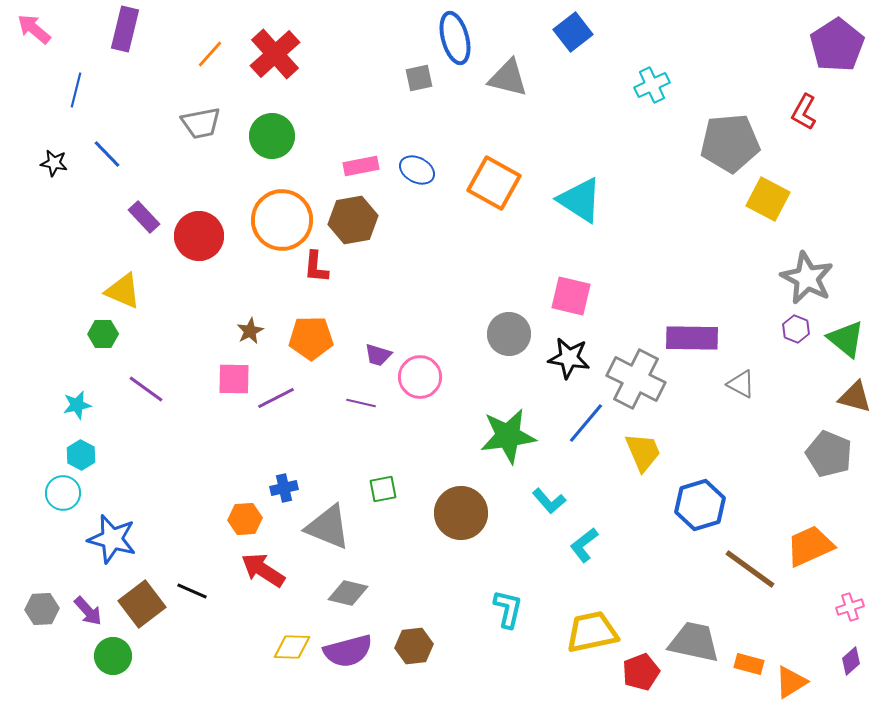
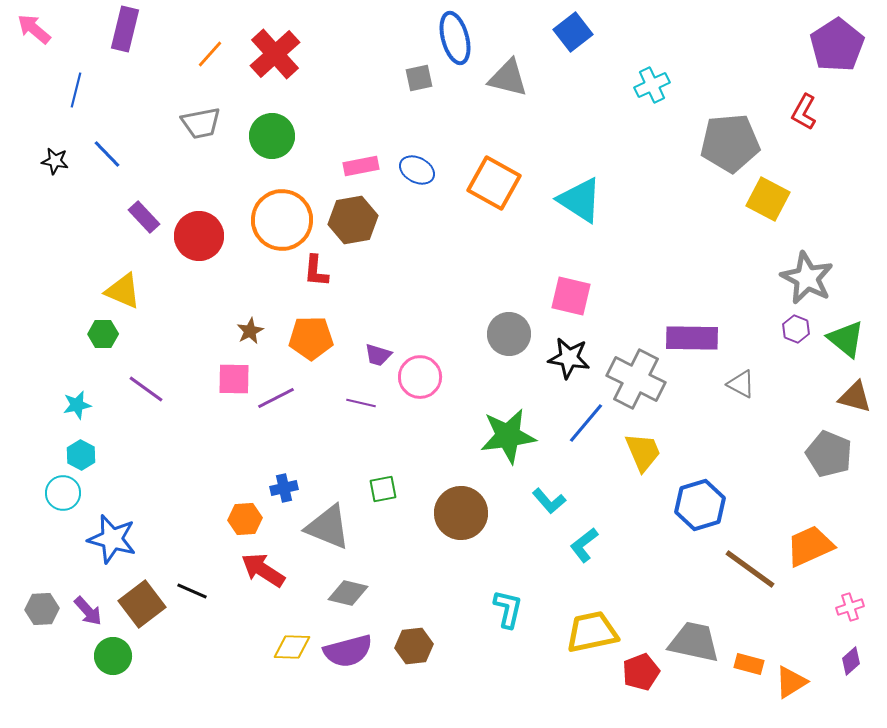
black star at (54, 163): moved 1 px right, 2 px up
red L-shape at (316, 267): moved 4 px down
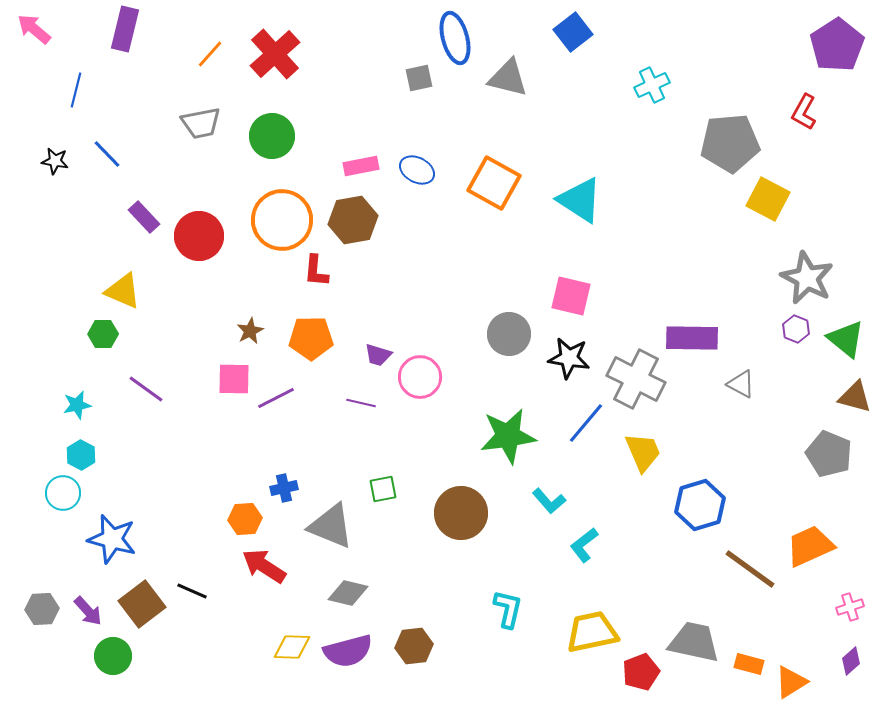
gray triangle at (328, 527): moved 3 px right, 1 px up
red arrow at (263, 570): moved 1 px right, 4 px up
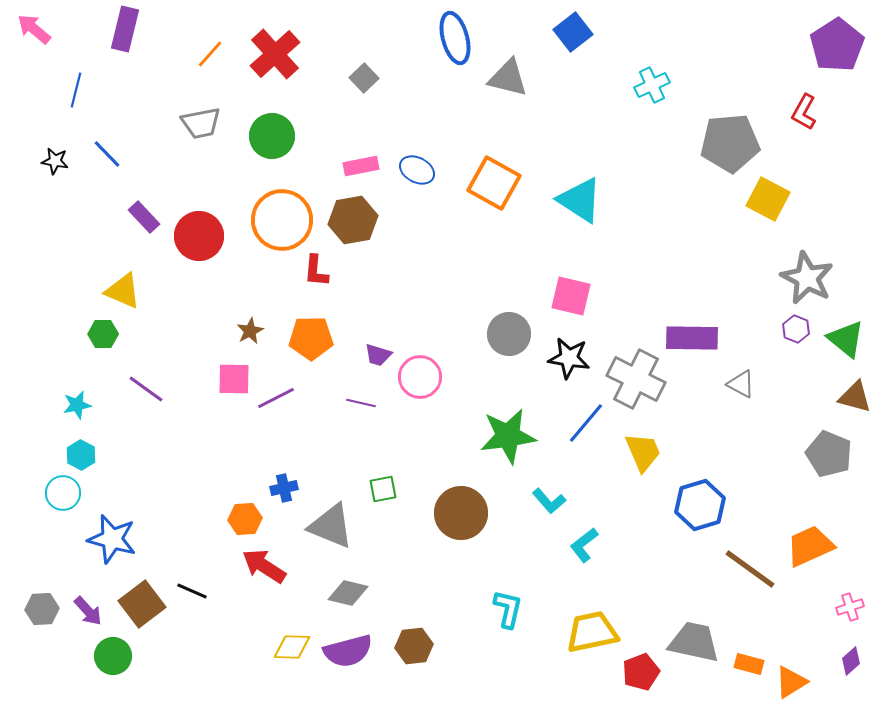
gray square at (419, 78): moved 55 px left; rotated 32 degrees counterclockwise
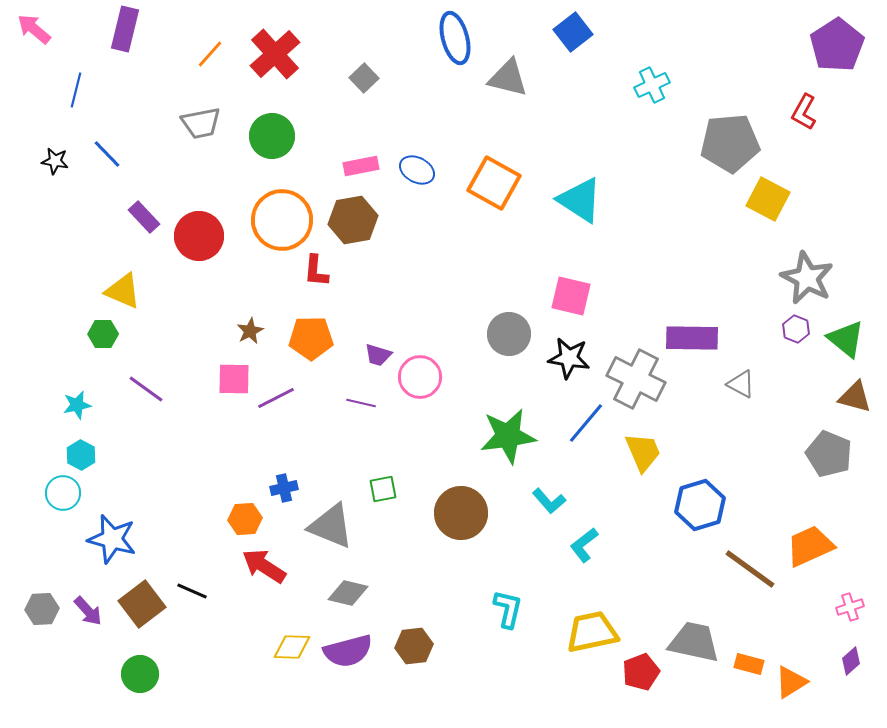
green circle at (113, 656): moved 27 px right, 18 px down
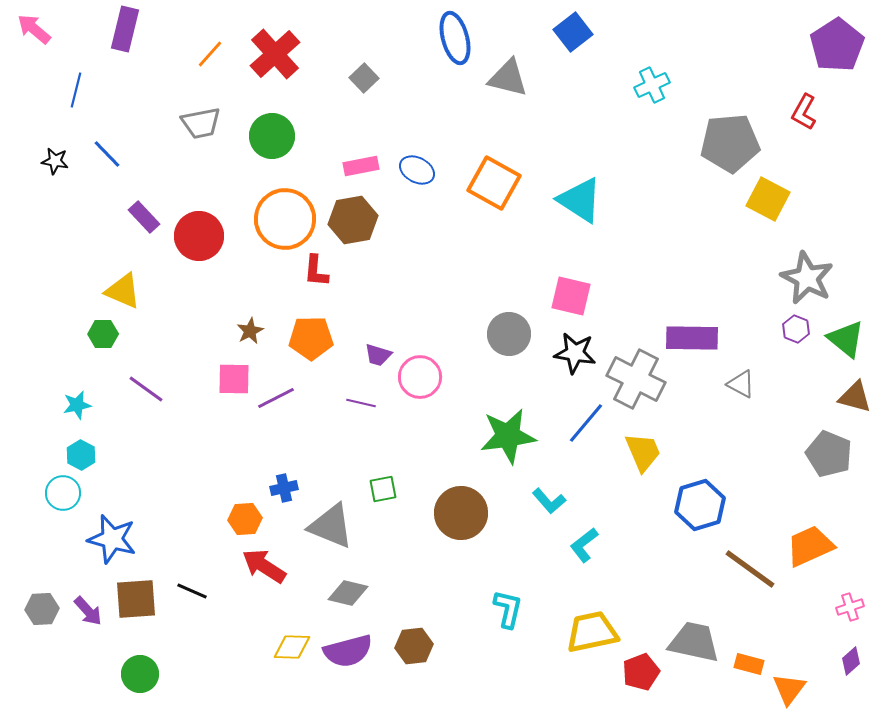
orange circle at (282, 220): moved 3 px right, 1 px up
black star at (569, 358): moved 6 px right, 5 px up
brown square at (142, 604): moved 6 px left, 5 px up; rotated 33 degrees clockwise
orange triangle at (791, 682): moved 2 px left, 7 px down; rotated 21 degrees counterclockwise
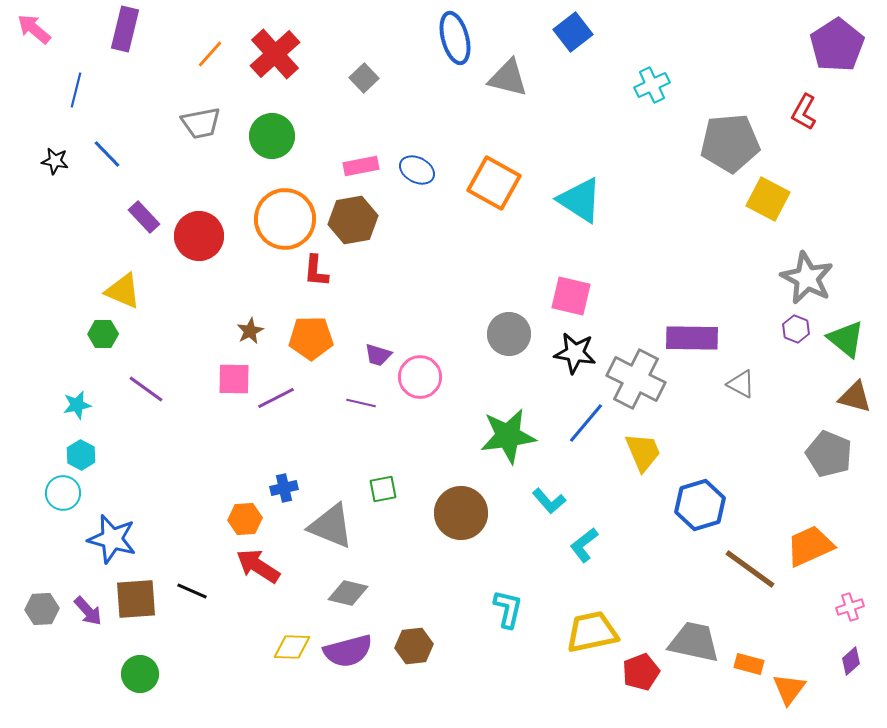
red arrow at (264, 566): moved 6 px left
